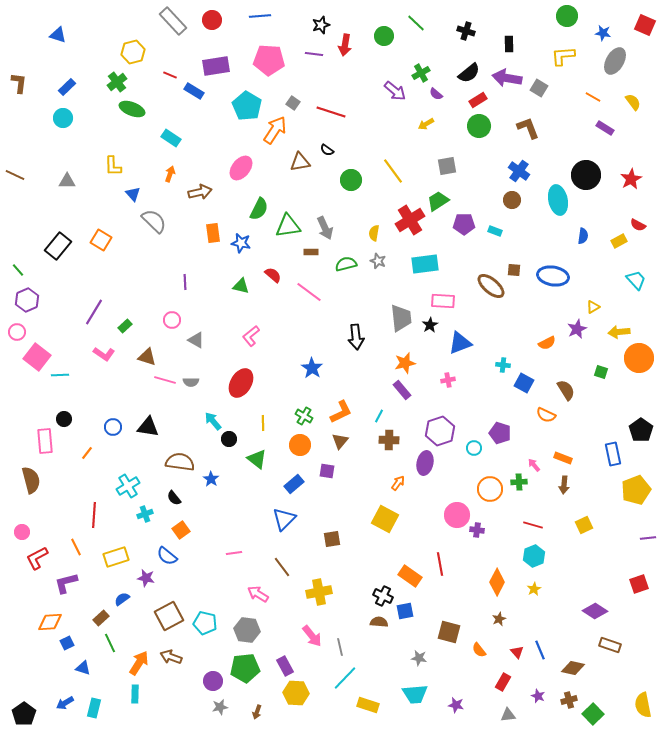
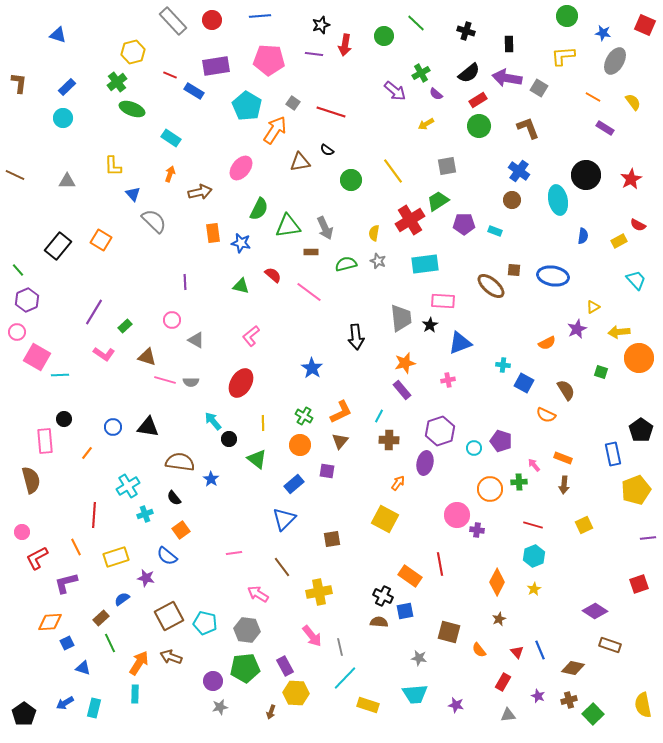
pink square at (37, 357): rotated 8 degrees counterclockwise
purple pentagon at (500, 433): moved 1 px right, 8 px down
brown arrow at (257, 712): moved 14 px right
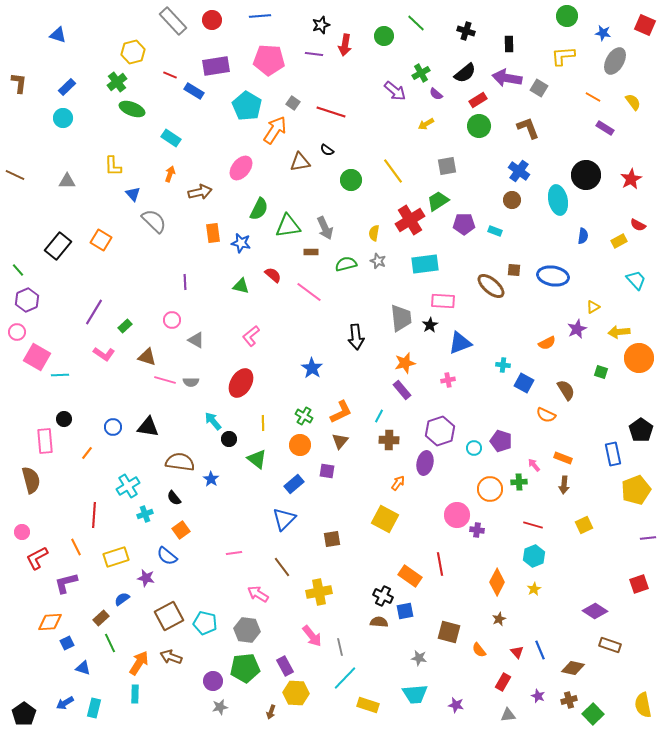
black semicircle at (469, 73): moved 4 px left
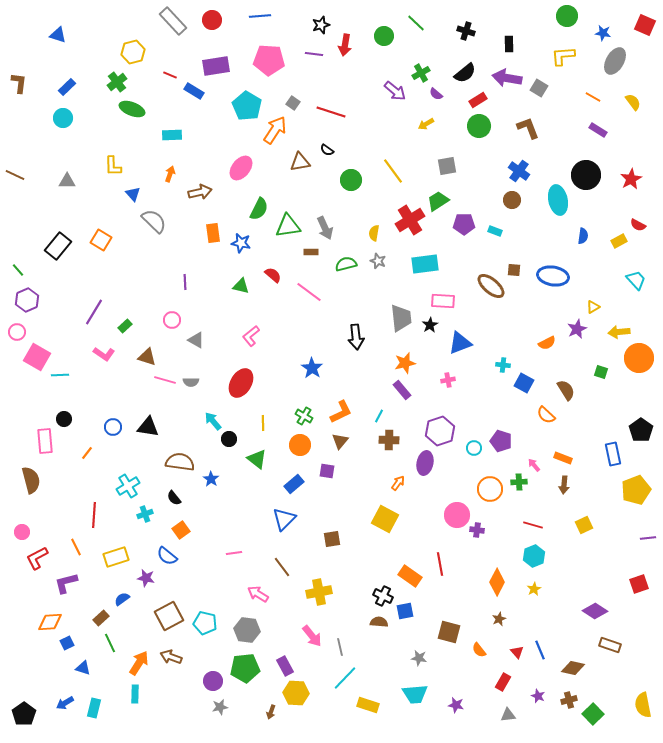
purple rectangle at (605, 128): moved 7 px left, 2 px down
cyan rectangle at (171, 138): moved 1 px right, 3 px up; rotated 36 degrees counterclockwise
orange semicircle at (546, 415): rotated 18 degrees clockwise
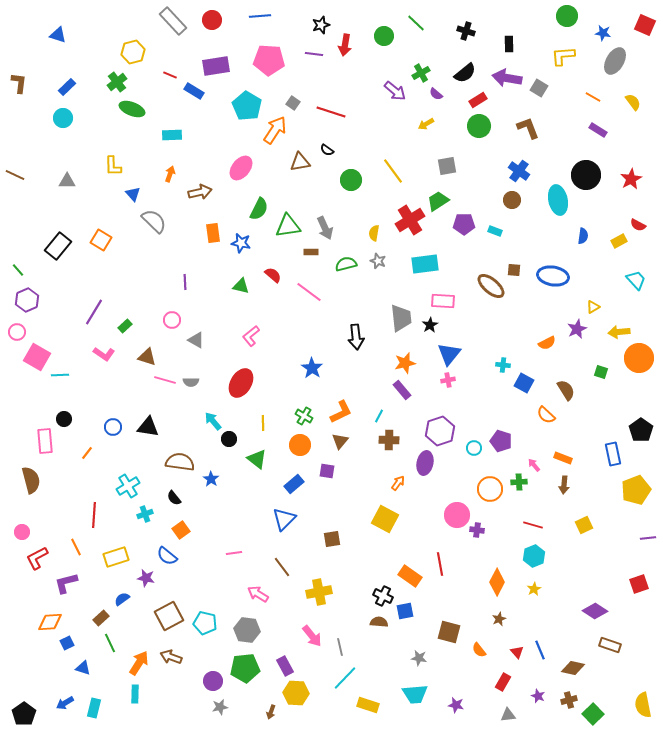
blue triangle at (460, 343): moved 11 px left, 11 px down; rotated 30 degrees counterclockwise
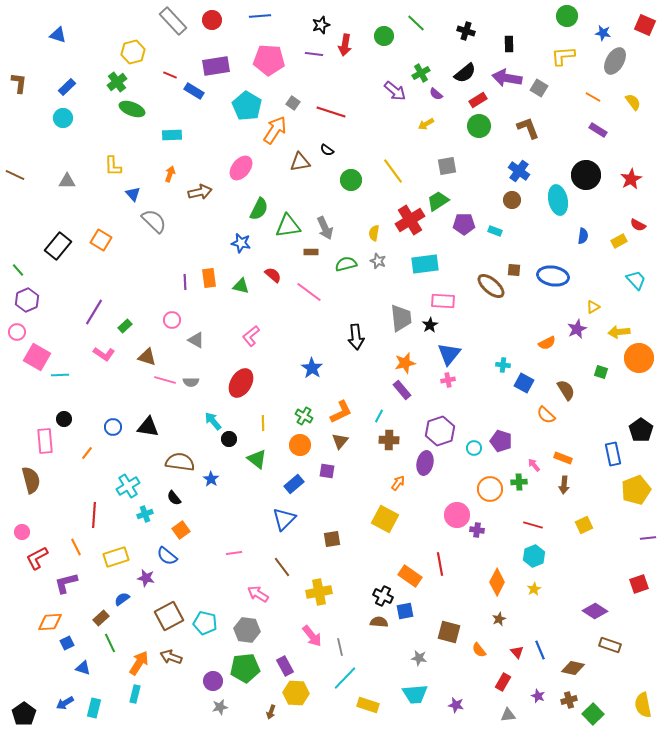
orange rectangle at (213, 233): moved 4 px left, 45 px down
cyan rectangle at (135, 694): rotated 12 degrees clockwise
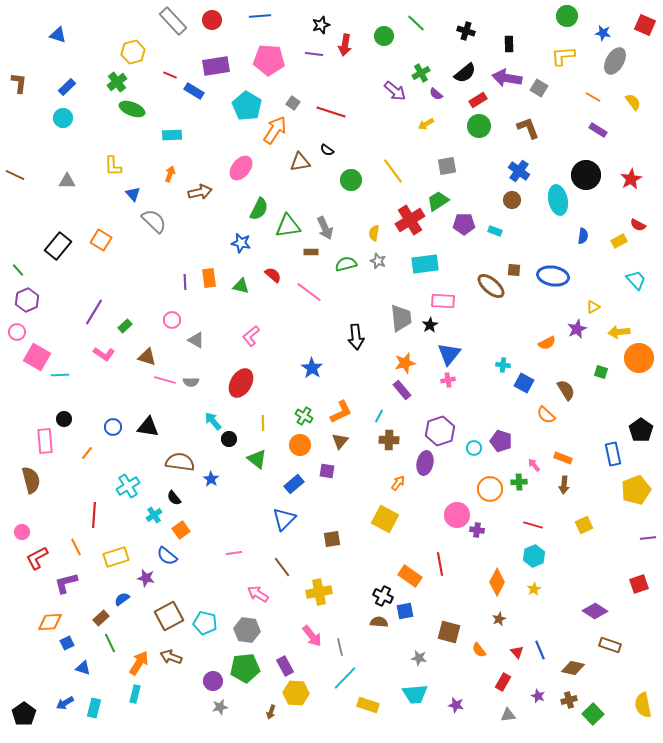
cyan cross at (145, 514): moved 9 px right, 1 px down; rotated 14 degrees counterclockwise
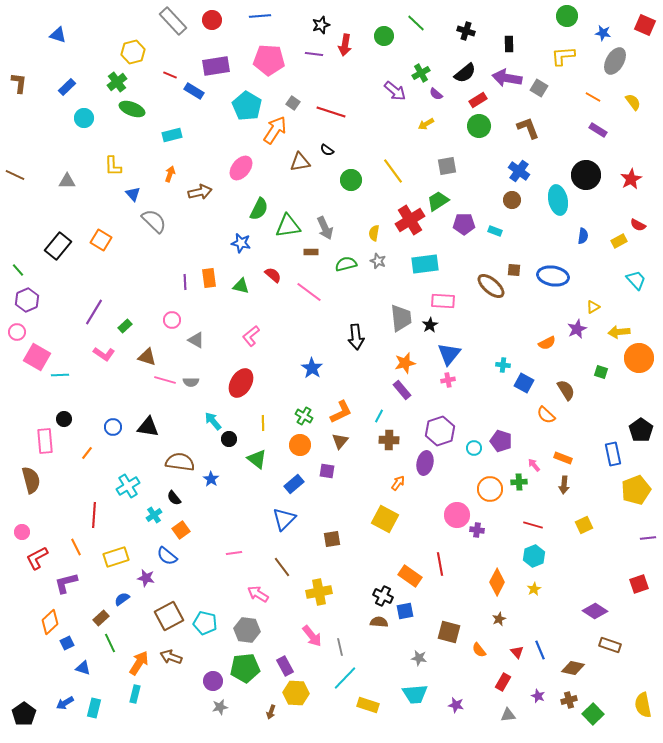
cyan circle at (63, 118): moved 21 px right
cyan rectangle at (172, 135): rotated 12 degrees counterclockwise
orange diamond at (50, 622): rotated 40 degrees counterclockwise
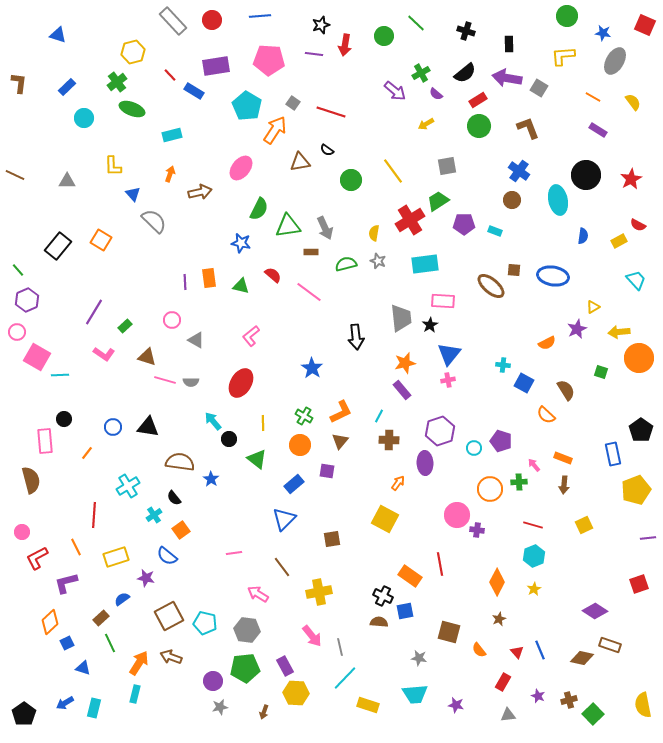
red line at (170, 75): rotated 24 degrees clockwise
purple ellipse at (425, 463): rotated 15 degrees counterclockwise
brown diamond at (573, 668): moved 9 px right, 10 px up
brown arrow at (271, 712): moved 7 px left
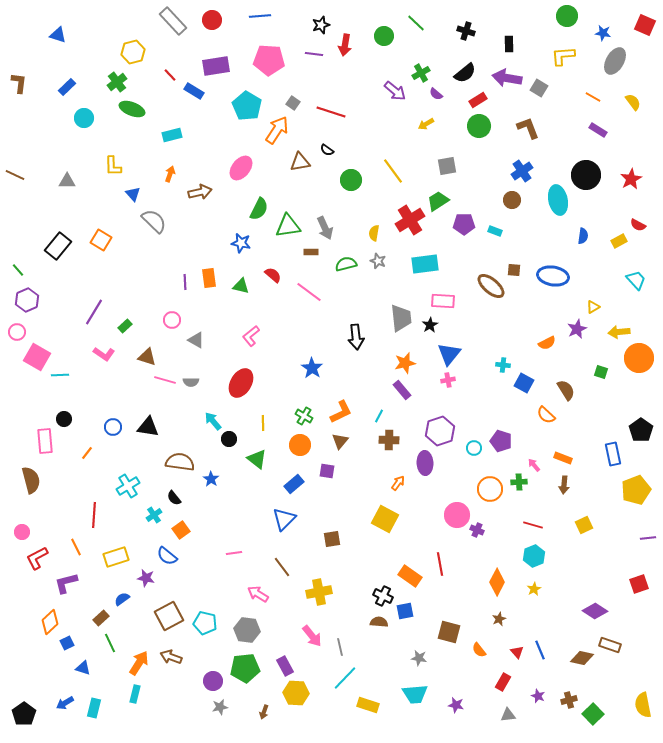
orange arrow at (275, 130): moved 2 px right
blue cross at (519, 171): moved 3 px right; rotated 20 degrees clockwise
purple cross at (477, 530): rotated 16 degrees clockwise
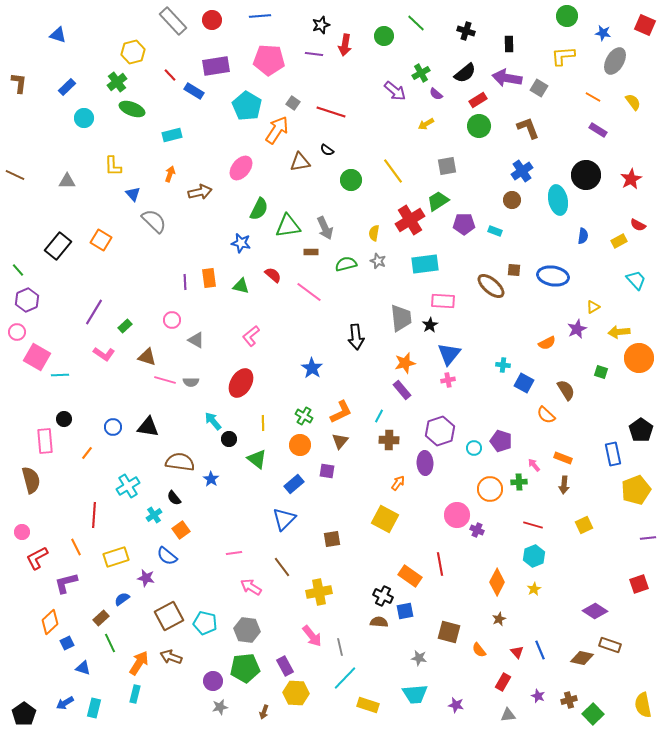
pink arrow at (258, 594): moved 7 px left, 7 px up
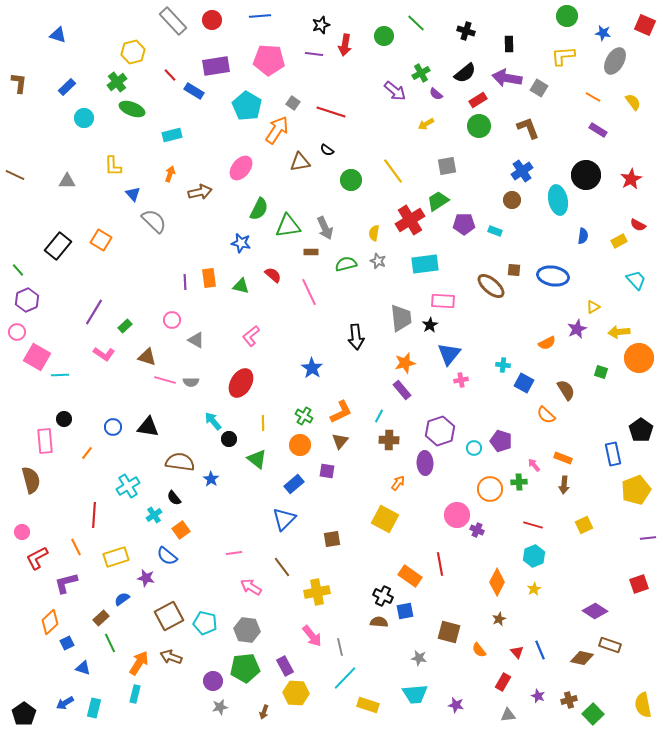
pink line at (309, 292): rotated 28 degrees clockwise
pink cross at (448, 380): moved 13 px right
yellow cross at (319, 592): moved 2 px left
